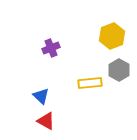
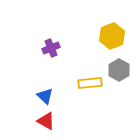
blue triangle: moved 4 px right
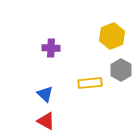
purple cross: rotated 24 degrees clockwise
gray hexagon: moved 2 px right
blue triangle: moved 2 px up
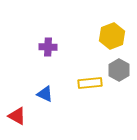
purple cross: moved 3 px left, 1 px up
gray hexagon: moved 2 px left
blue triangle: rotated 18 degrees counterclockwise
red triangle: moved 29 px left, 5 px up
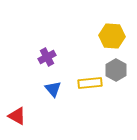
yellow hexagon: rotated 25 degrees clockwise
purple cross: moved 1 px left, 10 px down; rotated 30 degrees counterclockwise
gray hexagon: moved 3 px left
blue triangle: moved 8 px right, 5 px up; rotated 24 degrees clockwise
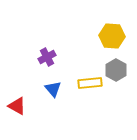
red triangle: moved 10 px up
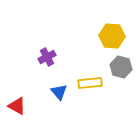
gray hexagon: moved 5 px right, 3 px up; rotated 15 degrees counterclockwise
blue triangle: moved 6 px right, 3 px down
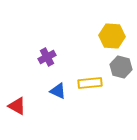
blue triangle: moved 1 px left, 1 px up; rotated 24 degrees counterclockwise
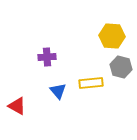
purple cross: rotated 24 degrees clockwise
yellow rectangle: moved 1 px right
blue triangle: rotated 24 degrees clockwise
